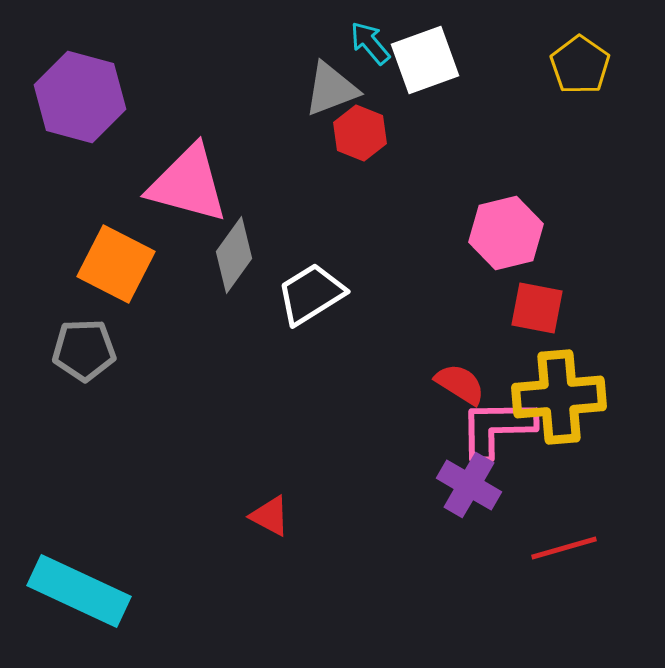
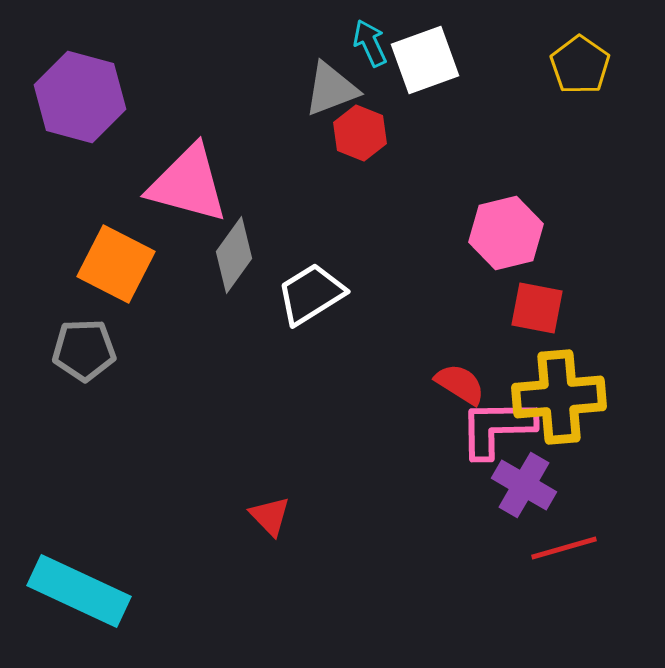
cyan arrow: rotated 15 degrees clockwise
purple cross: moved 55 px right
red triangle: rotated 18 degrees clockwise
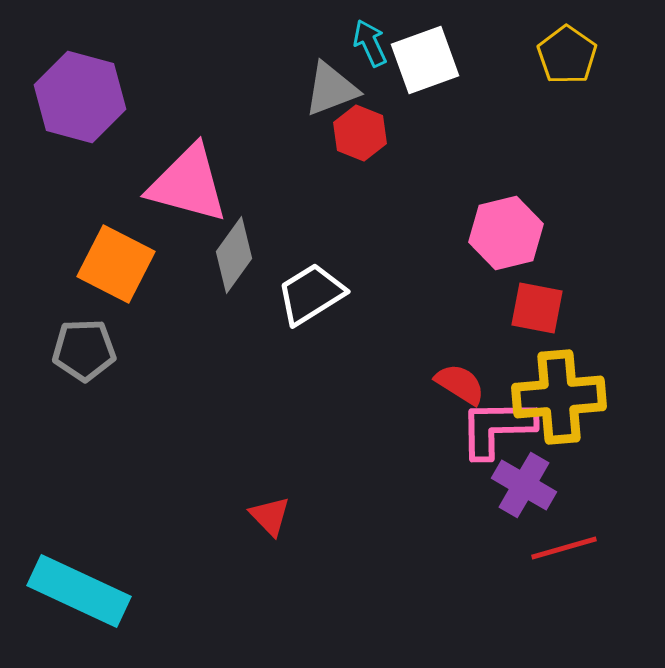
yellow pentagon: moved 13 px left, 10 px up
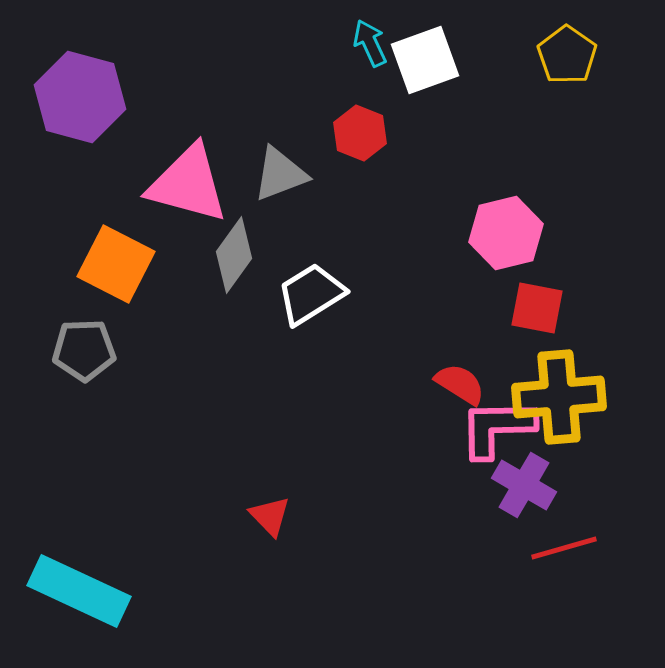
gray triangle: moved 51 px left, 85 px down
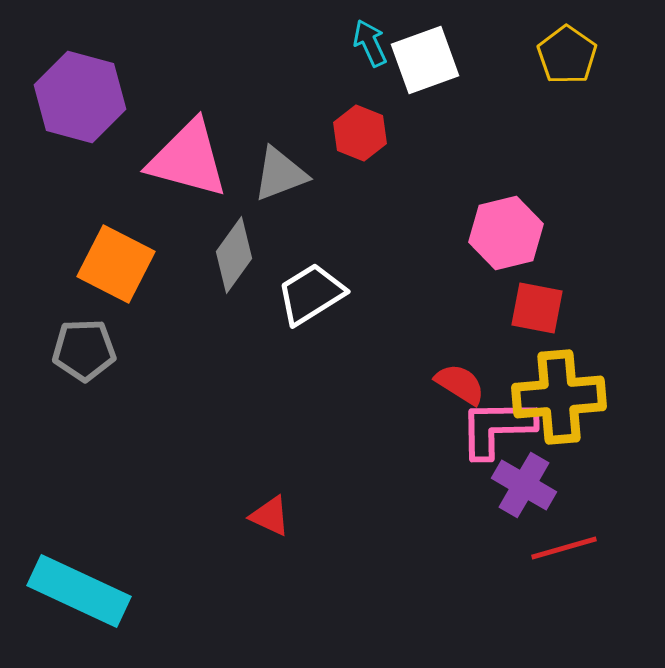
pink triangle: moved 25 px up
red triangle: rotated 21 degrees counterclockwise
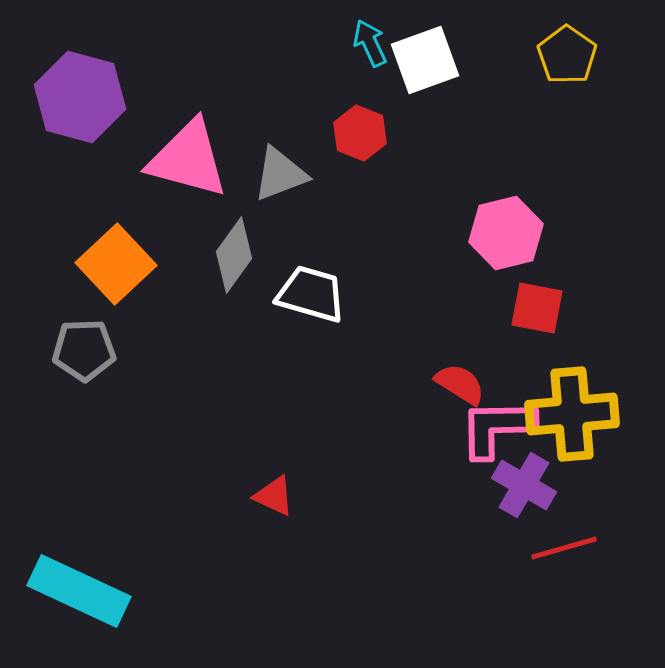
orange square: rotated 20 degrees clockwise
white trapezoid: rotated 48 degrees clockwise
yellow cross: moved 13 px right, 17 px down
red triangle: moved 4 px right, 20 px up
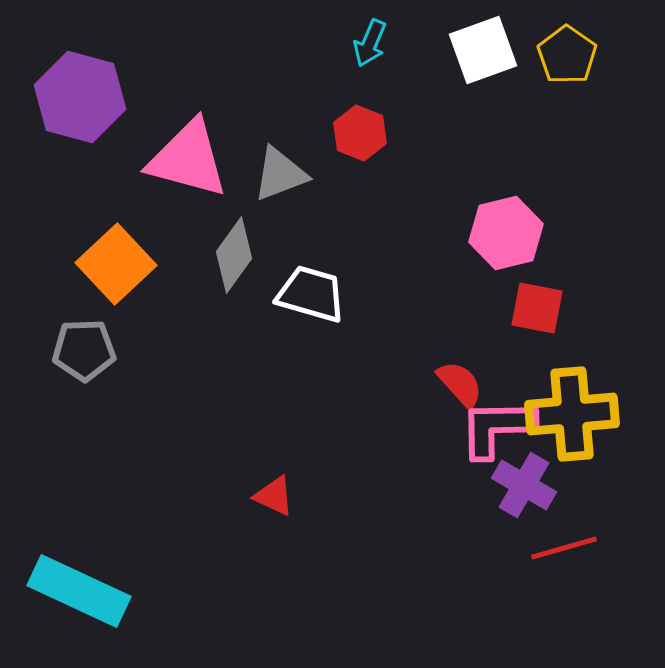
cyan arrow: rotated 132 degrees counterclockwise
white square: moved 58 px right, 10 px up
red semicircle: rotated 16 degrees clockwise
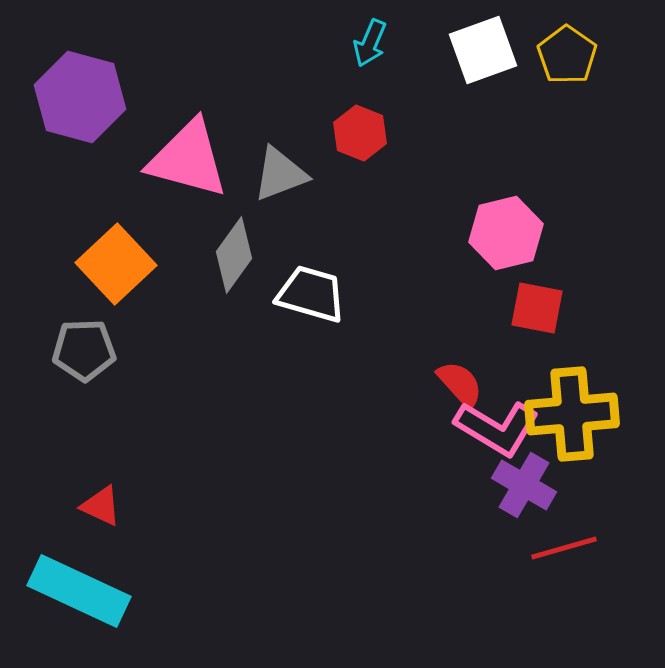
pink L-shape: rotated 148 degrees counterclockwise
red triangle: moved 173 px left, 10 px down
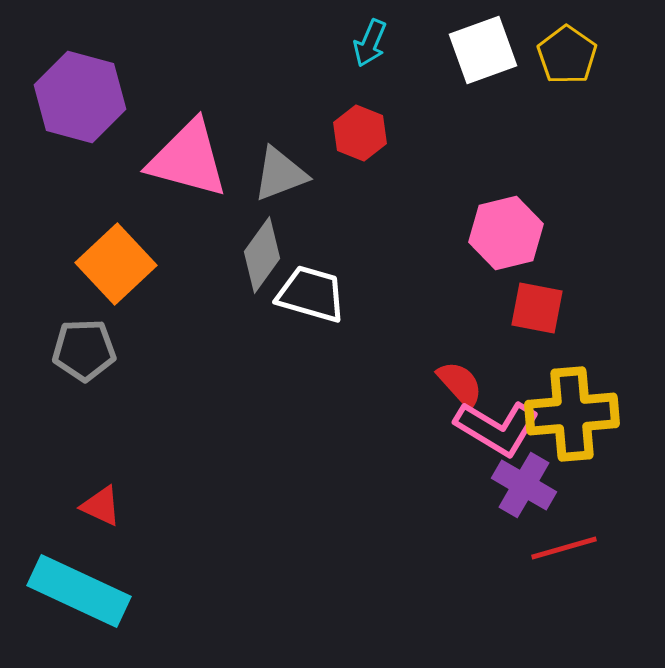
gray diamond: moved 28 px right
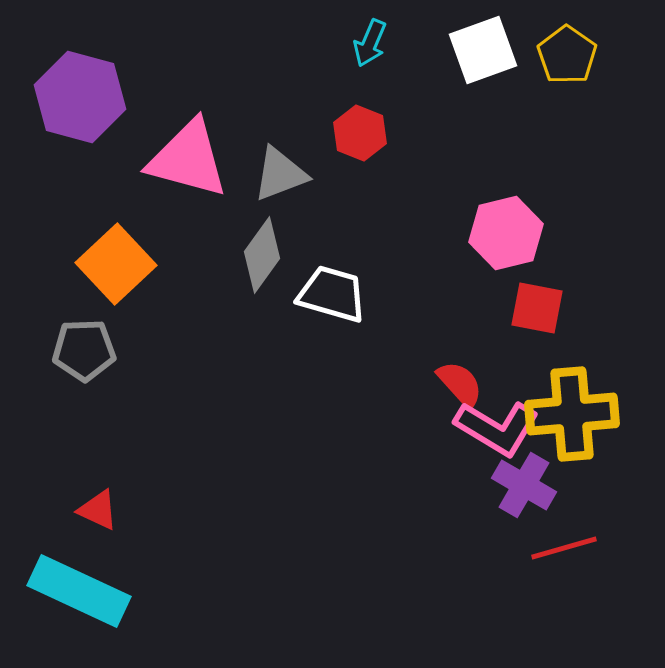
white trapezoid: moved 21 px right
red triangle: moved 3 px left, 4 px down
